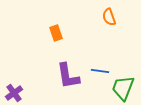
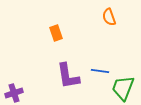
purple cross: rotated 18 degrees clockwise
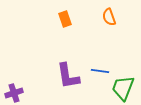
orange rectangle: moved 9 px right, 14 px up
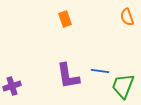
orange semicircle: moved 18 px right
green trapezoid: moved 2 px up
purple cross: moved 2 px left, 7 px up
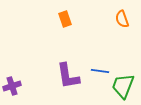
orange semicircle: moved 5 px left, 2 px down
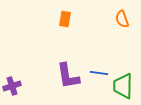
orange rectangle: rotated 28 degrees clockwise
blue line: moved 1 px left, 2 px down
green trapezoid: rotated 20 degrees counterclockwise
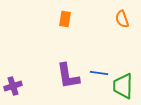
purple cross: moved 1 px right
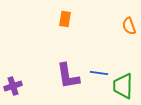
orange semicircle: moved 7 px right, 7 px down
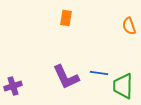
orange rectangle: moved 1 px right, 1 px up
purple L-shape: moved 2 px left, 1 px down; rotated 16 degrees counterclockwise
